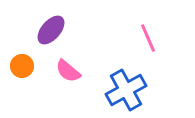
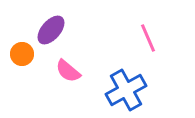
orange circle: moved 12 px up
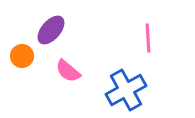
pink line: rotated 20 degrees clockwise
orange circle: moved 2 px down
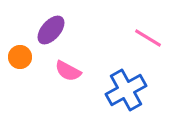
pink line: rotated 56 degrees counterclockwise
orange circle: moved 2 px left, 1 px down
pink semicircle: rotated 12 degrees counterclockwise
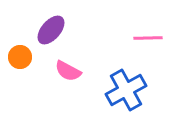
pink line: rotated 32 degrees counterclockwise
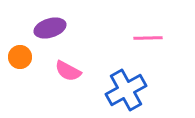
purple ellipse: moved 1 px left, 2 px up; rotated 32 degrees clockwise
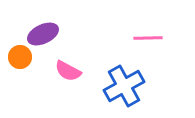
purple ellipse: moved 7 px left, 6 px down; rotated 8 degrees counterclockwise
blue cross: moved 2 px left, 4 px up
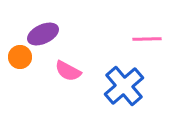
pink line: moved 1 px left, 1 px down
blue cross: rotated 12 degrees counterclockwise
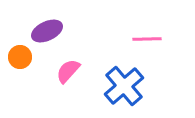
purple ellipse: moved 4 px right, 3 px up
pink semicircle: rotated 104 degrees clockwise
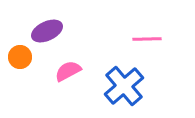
pink semicircle: rotated 20 degrees clockwise
